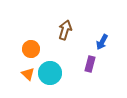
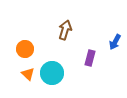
blue arrow: moved 13 px right
orange circle: moved 6 px left
purple rectangle: moved 6 px up
cyan circle: moved 2 px right
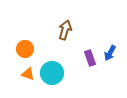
blue arrow: moved 5 px left, 11 px down
purple rectangle: rotated 35 degrees counterclockwise
orange triangle: rotated 24 degrees counterclockwise
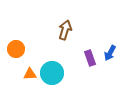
orange circle: moved 9 px left
orange triangle: moved 2 px right; rotated 24 degrees counterclockwise
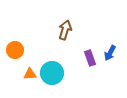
orange circle: moved 1 px left, 1 px down
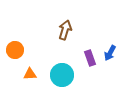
cyan circle: moved 10 px right, 2 px down
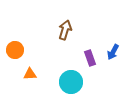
blue arrow: moved 3 px right, 1 px up
cyan circle: moved 9 px right, 7 px down
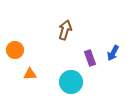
blue arrow: moved 1 px down
